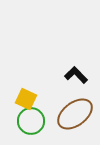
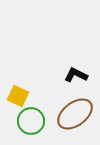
black L-shape: rotated 20 degrees counterclockwise
yellow square: moved 8 px left, 3 px up
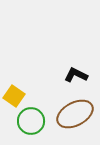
yellow square: moved 4 px left; rotated 10 degrees clockwise
brown ellipse: rotated 9 degrees clockwise
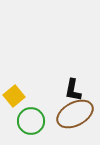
black L-shape: moved 3 px left, 15 px down; rotated 105 degrees counterclockwise
yellow square: rotated 15 degrees clockwise
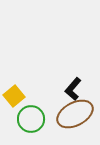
black L-shape: moved 1 px up; rotated 30 degrees clockwise
green circle: moved 2 px up
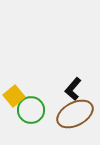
green circle: moved 9 px up
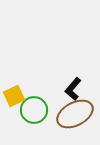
yellow square: rotated 15 degrees clockwise
green circle: moved 3 px right
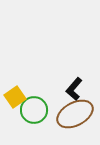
black L-shape: moved 1 px right
yellow square: moved 1 px right, 1 px down; rotated 10 degrees counterclockwise
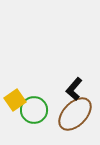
yellow square: moved 3 px down
brown ellipse: rotated 18 degrees counterclockwise
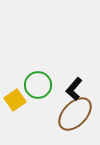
green circle: moved 4 px right, 25 px up
